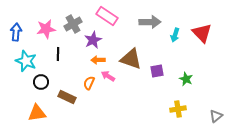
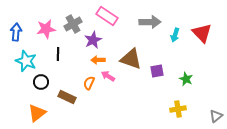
orange triangle: rotated 30 degrees counterclockwise
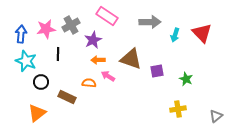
gray cross: moved 2 px left, 1 px down
blue arrow: moved 5 px right, 2 px down
orange semicircle: rotated 72 degrees clockwise
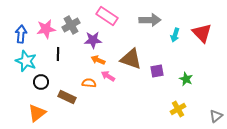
gray arrow: moved 2 px up
purple star: rotated 24 degrees clockwise
orange arrow: rotated 24 degrees clockwise
yellow cross: rotated 21 degrees counterclockwise
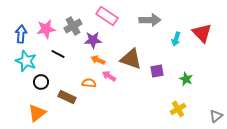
gray cross: moved 2 px right, 1 px down
cyan arrow: moved 1 px right, 4 px down
black line: rotated 64 degrees counterclockwise
pink arrow: moved 1 px right
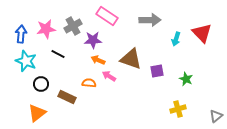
black circle: moved 2 px down
yellow cross: rotated 14 degrees clockwise
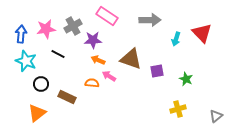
orange semicircle: moved 3 px right
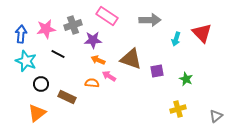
gray cross: moved 1 px up; rotated 12 degrees clockwise
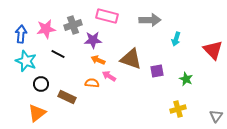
pink rectangle: rotated 20 degrees counterclockwise
red triangle: moved 11 px right, 17 px down
gray triangle: rotated 16 degrees counterclockwise
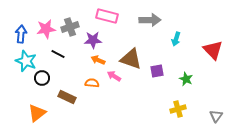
gray cross: moved 3 px left, 2 px down
pink arrow: moved 5 px right
black circle: moved 1 px right, 6 px up
